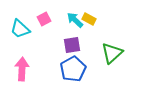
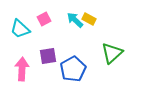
purple square: moved 24 px left, 11 px down
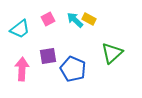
pink square: moved 4 px right
cyan trapezoid: rotated 80 degrees counterclockwise
blue pentagon: rotated 20 degrees counterclockwise
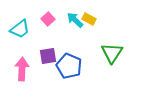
pink square: rotated 16 degrees counterclockwise
green triangle: rotated 15 degrees counterclockwise
blue pentagon: moved 4 px left, 3 px up
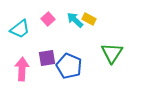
purple square: moved 1 px left, 2 px down
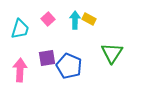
cyan arrow: rotated 48 degrees clockwise
cyan trapezoid: rotated 35 degrees counterclockwise
pink arrow: moved 2 px left, 1 px down
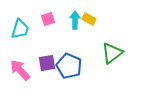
pink square: rotated 24 degrees clockwise
green triangle: rotated 20 degrees clockwise
purple square: moved 5 px down
pink arrow: rotated 45 degrees counterclockwise
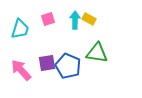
green triangle: moved 15 px left; rotated 45 degrees clockwise
blue pentagon: moved 1 px left
pink arrow: moved 1 px right
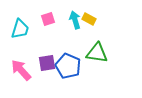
cyan arrow: rotated 18 degrees counterclockwise
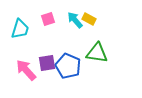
cyan arrow: rotated 24 degrees counterclockwise
pink arrow: moved 5 px right
